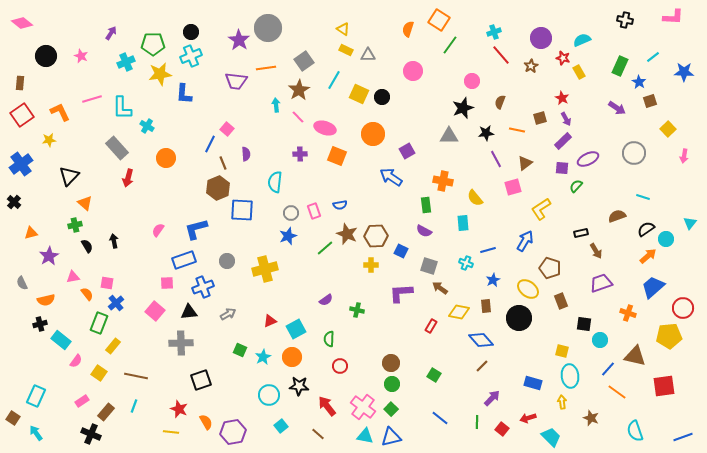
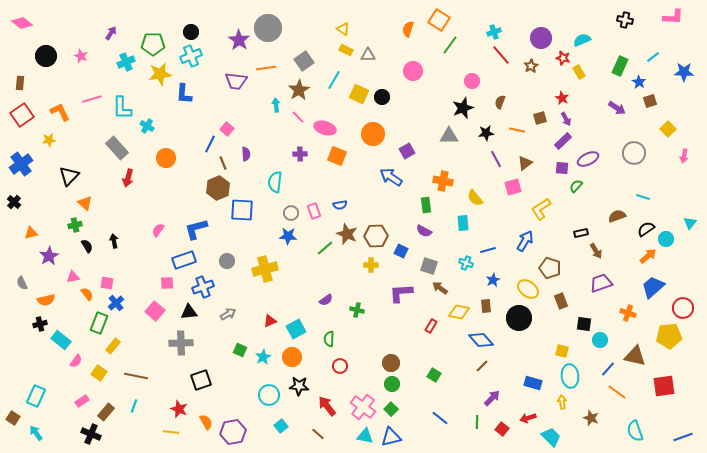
blue star at (288, 236): rotated 24 degrees clockwise
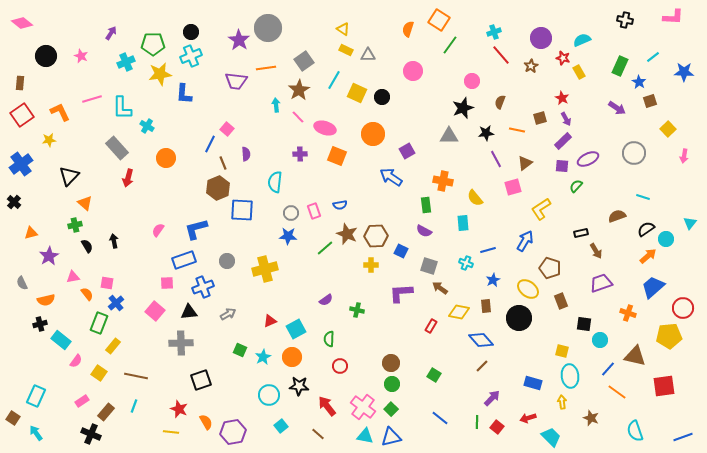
yellow square at (359, 94): moved 2 px left, 1 px up
purple square at (562, 168): moved 2 px up
red square at (502, 429): moved 5 px left, 2 px up
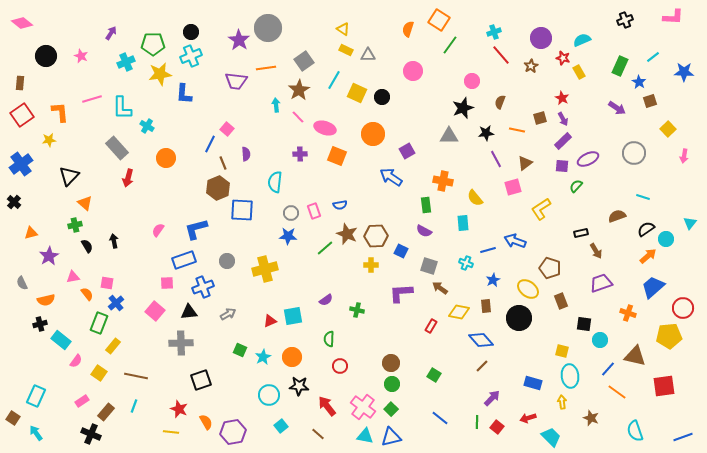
black cross at (625, 20): rotated 35 degrees counterclockwise
orange L-shape at (60, 112): rotated 20 degrees clockwise
purple arrow at (566, 119): moved 3 px left
blue arrow at (525, 241): moved 10 px left; rotated 100 degrees counterclockwise
cyan square at (296, 329): moved 3 px left, 13 px up; rotated 18 degrees clockwise
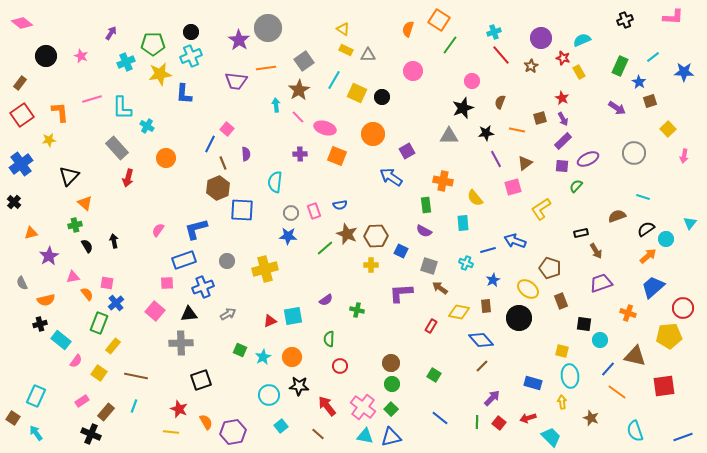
brown rectangle at (20, 83): rotated 32 degrees clockwise
black triangle at (189, 312): moved 2 px down
red square at (497, 427): moved 2 px right, 4 px up
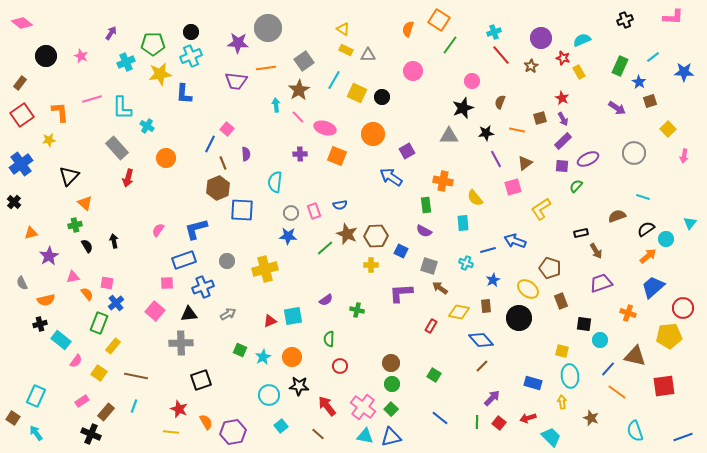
purple star at (239, 40): moved 1 px left, 3 px down; rotated 30 degrees counterclockwise
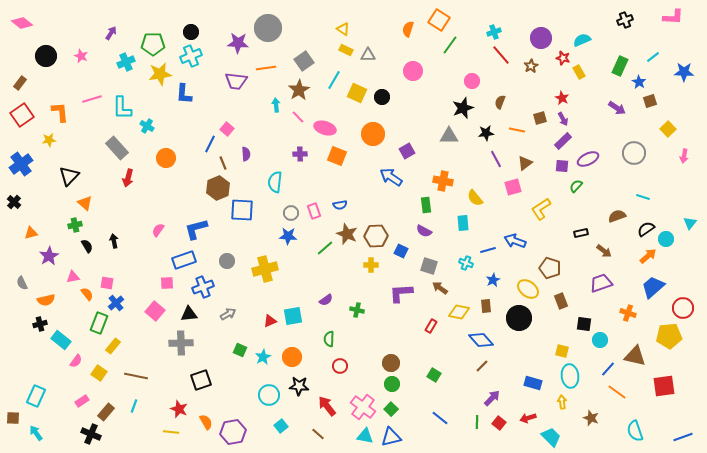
brown arrow at (596, 251): moved 8 px right; rotated 21 degrees counterclockwise
brown square at (13, 418): rotated 32 degrees counterclockwise
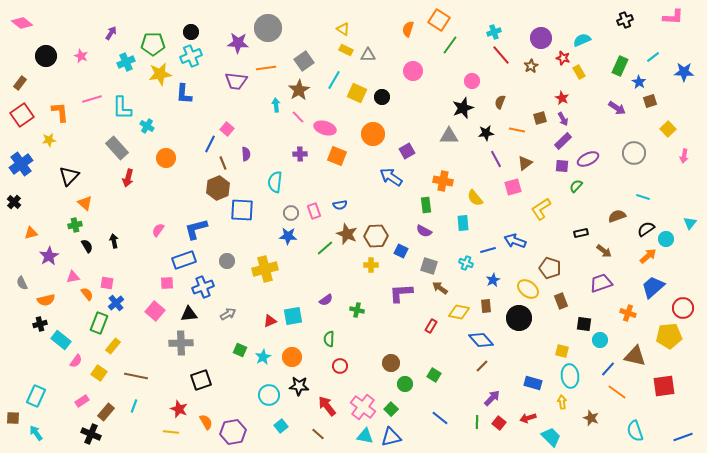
green circle at (392, 384): moved 13 px right
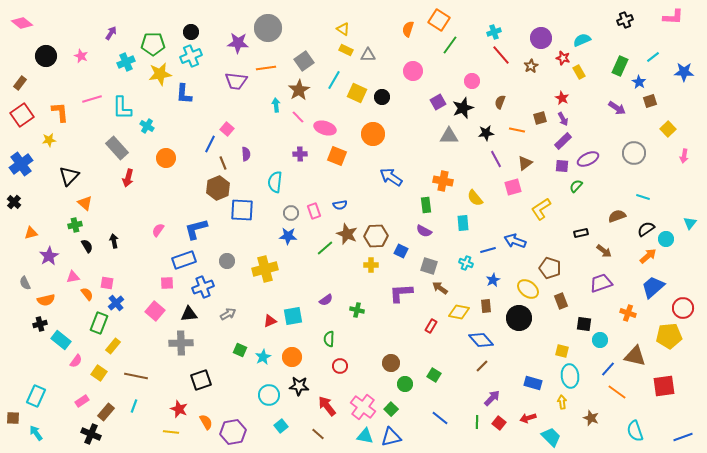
purple square at (407, 151): moved 31 px right, 49 px up
gray semicircle at (22, 283): moved 3 px right
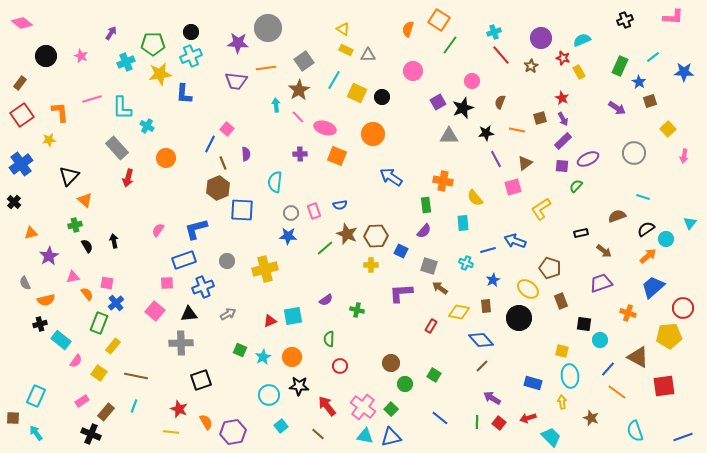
orange triangle at (85, 203): moved 3 px up
purple semicircle at (424, 231): rotated 77 degrees counterclockwise
brown triangle at (635, 356): moved 3 px right, 1 px down; rotated 15 degrees clockwise
purple arrow at (492, 398): rotated 102 degrees counterclockwise
